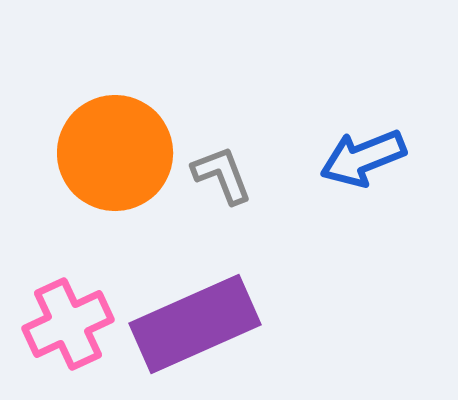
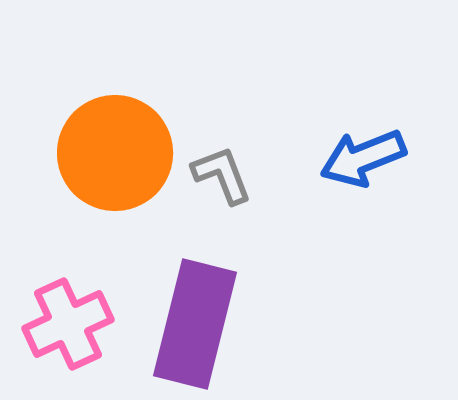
purple rectangle: rotated 52 degrees counterclockwise
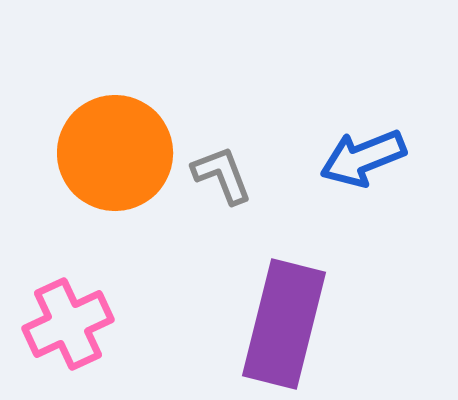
purple rectangle: moved 89 px right
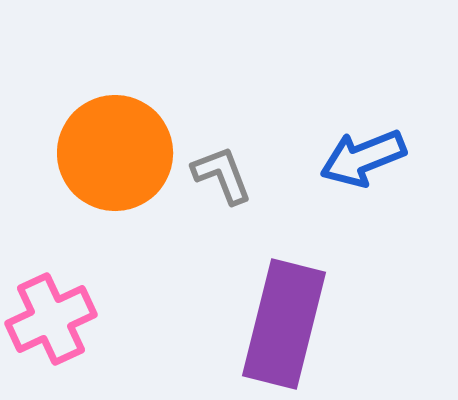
pink cross: moved 17 px left, 5 px up
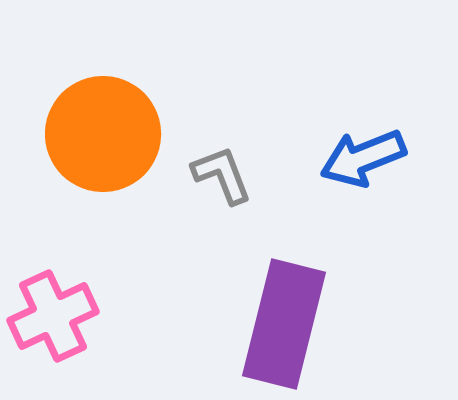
orange circle: moved 12 px left, 19 px up
pink cross: moved 2 px right, 3 px up
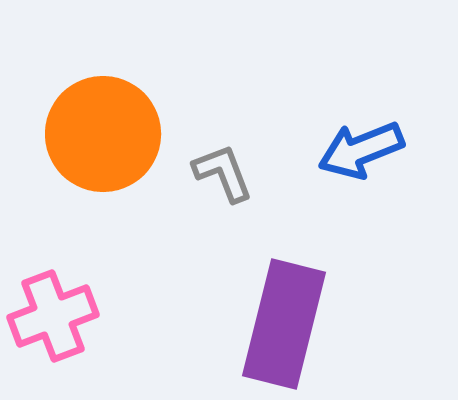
blue arrow: moved 2 px left, 8 px up
gray L-shape: moved 1 px right, 2 px up
pink cross: rotated 4 degrees clockwise
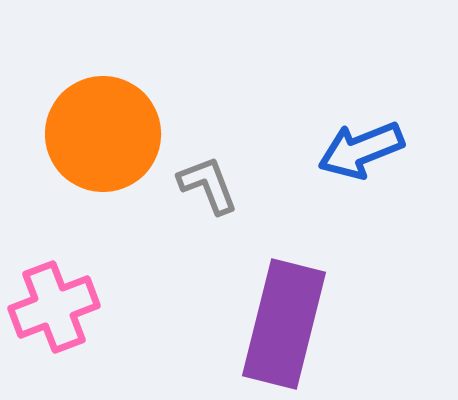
gray L-shape: moved 15 px left, 12 px down
pink cross: moved 1 px right, 9 px up
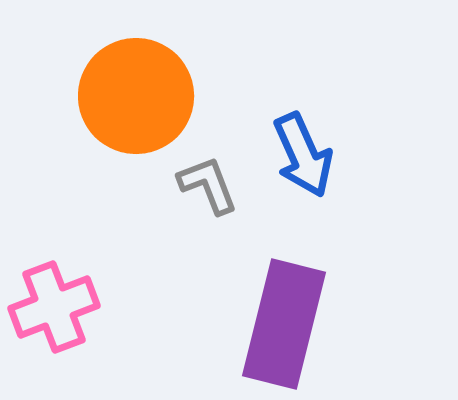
orange circle: moved 33 px right, 38 px up
blue arrow: moved 58 px left, 5 px down; rotated 92 degrees counterclockwise
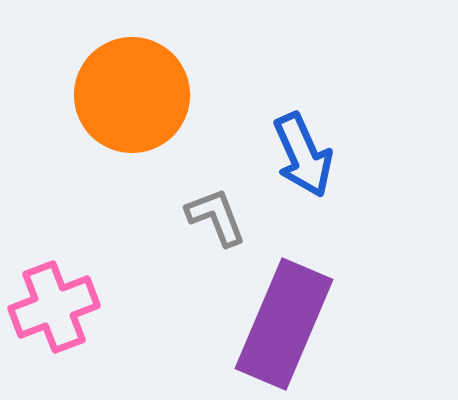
orange circle: moved 4 px left, 1 px up
gray L-shape: moved 8 px right, 32 px down
purple rectangle: rotated 9 degrees clockwise
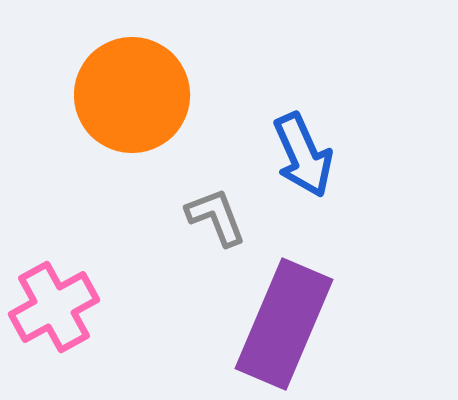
pink cross: rotated 8 degrees counterclockwise
